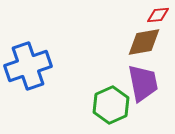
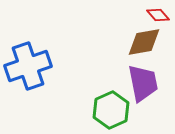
red diamond: rotated 55 degrees clockwise
green hexagon: moved 5 px down
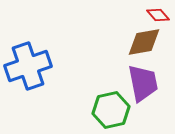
green hexagon: rotated 12 degrees clockwise
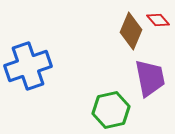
red diamond: moved 5 px down
brown diamond: moved 13 px left, 11 px up; rotated 57 degrees counterclockwise
purple trapezoid: moved 7 px right, 5 px up
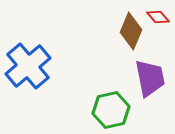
red diamond: moved 3 px up
blue cross: rotated 21 degrees counterclockwise
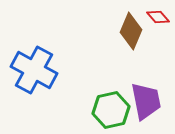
blue cross: moved 6 px right, 4 px down; rotated 21 degrees counterclockwise
purple trapezoid: moved 4 px left, 23 px down
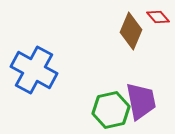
purple trapezoid: moved 5 px left
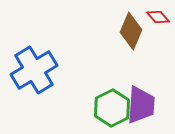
blue cross: rotated 30 degrees clockwise
purple trapezoid: moved 4 px down; rotated 15 degrees clockwise
green hexagon: moved 1 px right, 2 px up; rotated 15 degrees counterclockwise
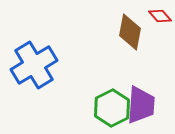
red diamond: moved 2 px right, 1 px up
brown diamond: moved 1 px left, 1 px down; rotated 12 degrees counterclockwise
blue cross: moved 5 px up
